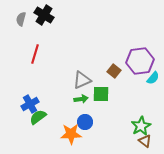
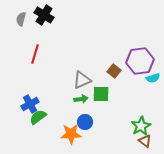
cyan semicircle: rotated 32 degrees clockwise
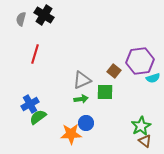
green square: moved 4 px right, 2 px up
blue circle: moved 1 px right, 1 px down
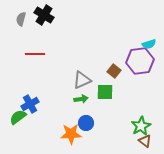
red line: rotated 72 degrees clockwise
cyan semicircle: moved 4 px left, 34 px up
green semicircle: moved 20 px left
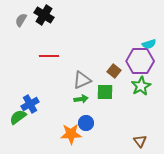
gray semicircle: moved 1 px down; rotated 16 degrees clockwise
red line: moved 14 px right, 2 px down
purple hexagon: rotated 8 degrees clockwise
green star: moved 40 px up
brown triangle: moved 5 px left; rotated 16 degrees clockwise
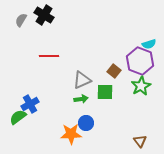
purple hexagon: rotated 20 degrees clockwise
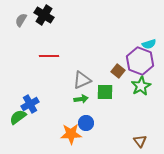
brown square: moved 4 px right
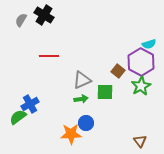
purple hexagon: moved 1 px right, 1 px down; rotated 8 degrees clockwise
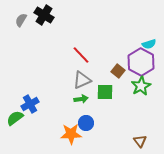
red line: moved 32 px right, 1 px up; rotated 48 degrees clockwise
green semicircle: moved 3 px left, 1 px down
